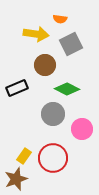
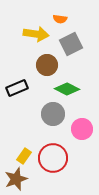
brown circle: moved 2 px right
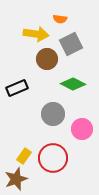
brown circle: moved 6 px up
green diamond: moved 6 px right, 5 px up
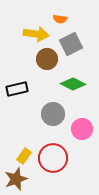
black rectangle: moved 1 px down; rotated 10 degrees clockwise
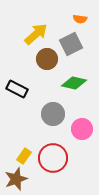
orange semicircle: moved 20 px right
yellow arrow: rotated 50 degrees counterclockwise
green diamond: moved 1 px right, 1 px up; rotated 15 degrees counterclockwise
black rectangle: rotated 40 degrees clockwise
